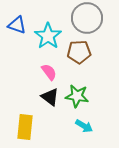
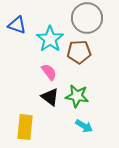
cyan star: moved 2 px right, 3 px down
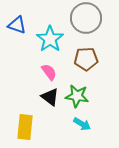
gray circle: moved 1 px left
brown pentagon: moved 7 px right, 7 px down
cyan arrow: moved 2 px left, 2 px up
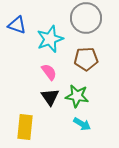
cyan star: rotated 16 degrees clockwise
black triangle: rotated 18 degrees clockwise
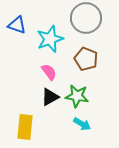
brown pentagon: rotated 25 degrees clockwise
black triangle: rotated 36 degrees clockwise
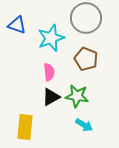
cyan star: moved 1 px right, 1 px up
pink semicircle: rotated 30 degrees clockwise
black triangle: moved 1 px right
cyan arrow: moved 2 px right, 1 px down
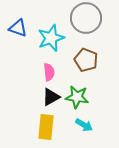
blue triangle: moved 1 px right, 3 px down
brown pentagon: moved 1 px down
green star: moved 1 px down
yellow rectangle: moved 21 px right
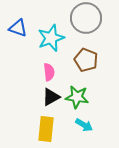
yellow rectangle: moved 2 px down
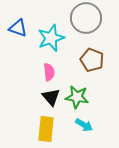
brown pentagon: moved 6 px right
black triangle: rotated 42 degrees counterclockwise
